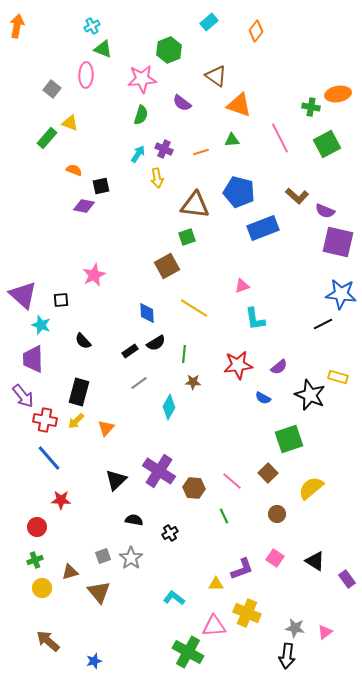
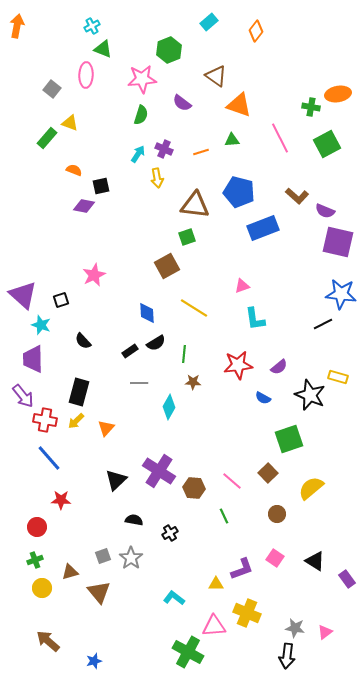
black square at (61, 300): rotated 14 degrees counterclockwise
gray line at (139, 383): rotated 36 degrees clockwise
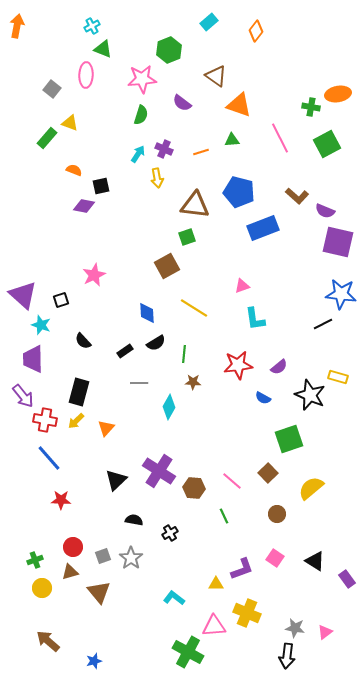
black rectangle at (130, 351): moved 5 px left
red circle at (37, 527): moved 36 px right, 20 px down
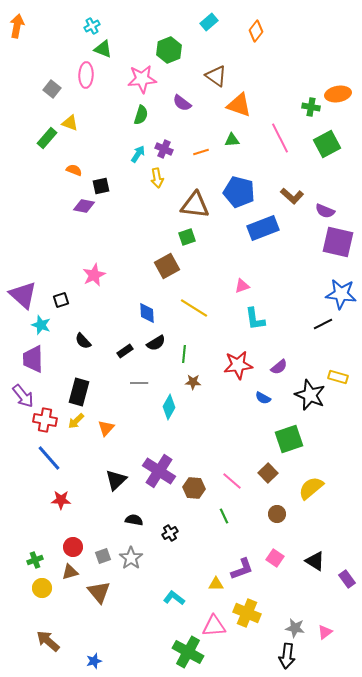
brown L-shape at (297, 196): moved 5 px left
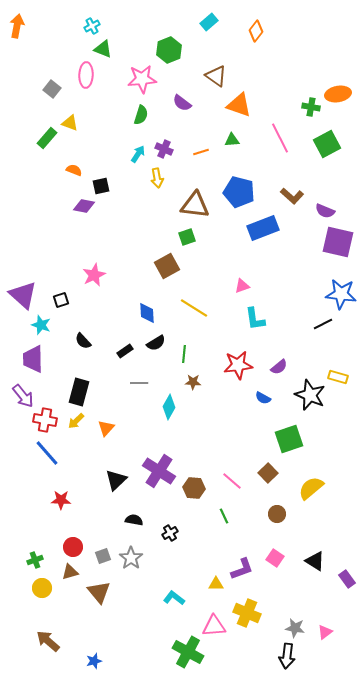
blue line at (49, 458): moved 2 px left, 5 px up
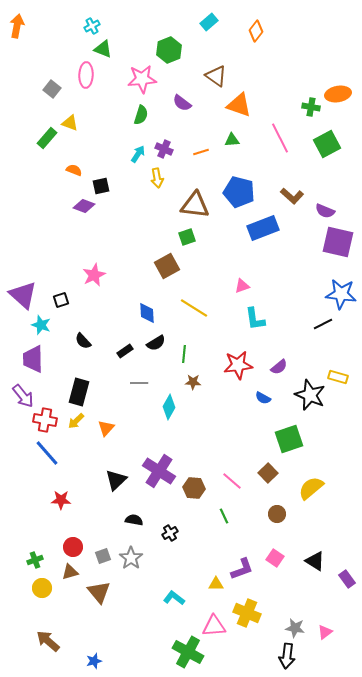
purple diamond at (84, 206): rotated 10 degrees clockwise
